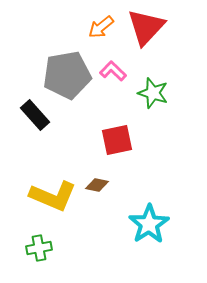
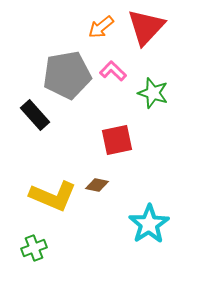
green cross: moved 5 px left; rotated 10 degrees counterclockwise
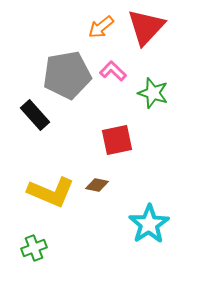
yellow L-shape: moved 2 px left, 4 px up
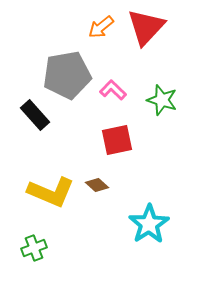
pink L-shape: moved 19 px down
green star: moved 9 px right, 7 px down
brown diamond: rotated 30 degrees clockwise
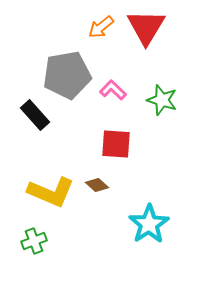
red triangle: rotated 12 degrees counterclockwise
red square: moved 1 px left, 4 px down; rotated 16 degrees clockwise
green cross: moved 7 px up
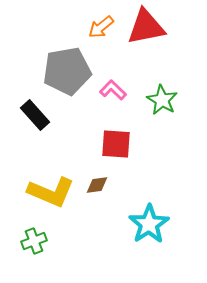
red triangle: rotated 48 degrees clockwise
gray pentagon: moved 4 px up
green star: rotated 12 degrees clockwise
brown diamond: rotated 50 degrees counterclockwise
